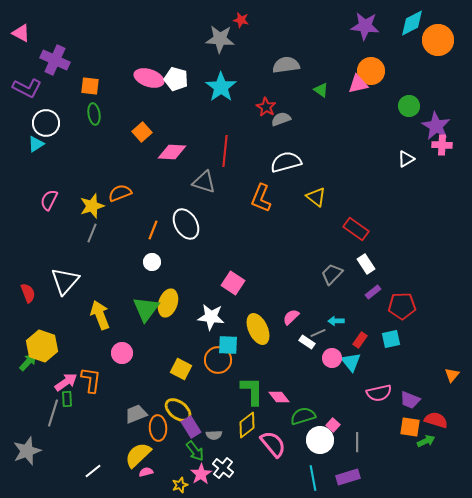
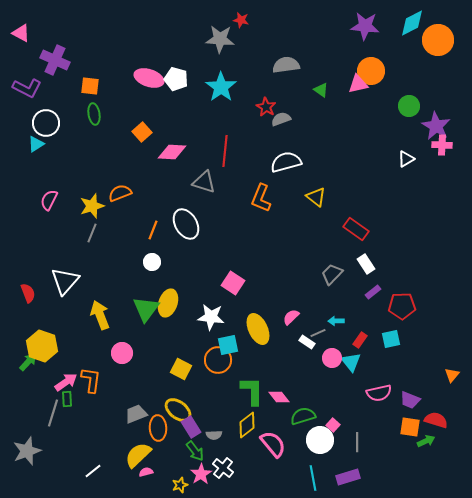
cyan square at (228, 345): rotated 15 degrees counterclockwise
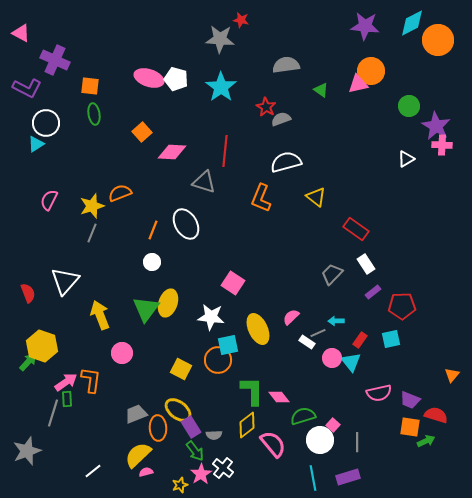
red semicircle at (436, 420): moved 5 px up
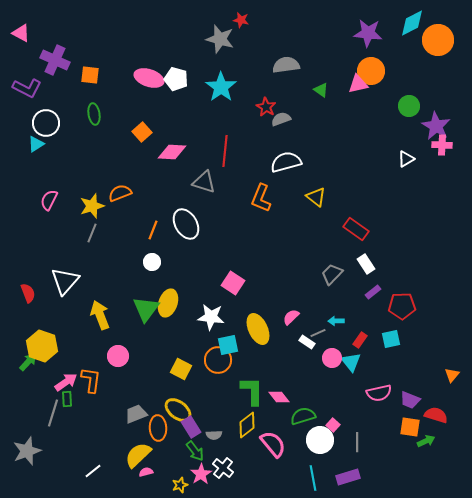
purple star at (365, 26): moved 3 px right, 7 px down
gray star at (220, 39): rotated 12 degrees clockwise
orange square at (90, 86): moved 11 px up
pink circle at (122, 353): moved 4 px left, 3 px down
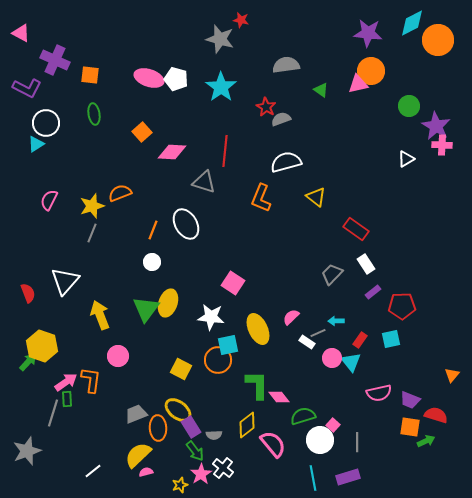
green L-shape at (252, 391): moved 5 px right, 6 px up
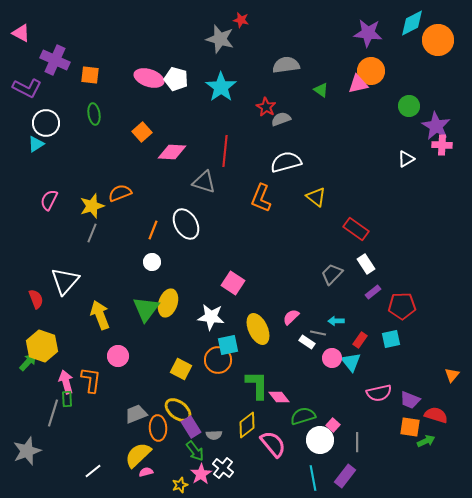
red semicircle at (28, 293): moved 8 px right, 6 px down
gray line at (318, 333): rotated 35 degrees clockwise
pink arrow at (66, 382): rotated 70 degrees counterclockwise
purple rectangle at (348, 477): moved 3 px left, 1 px up; rotated 35 degrees counterclockwise
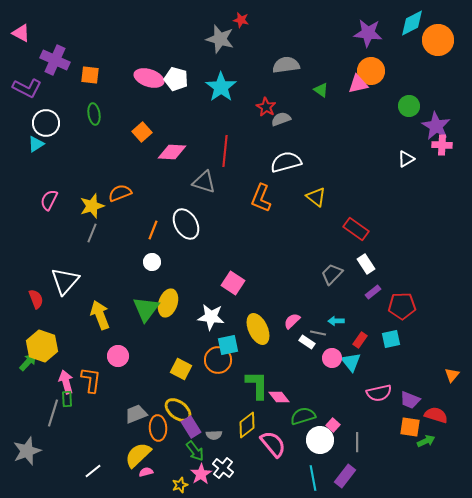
pink semicircle at (291, 317): moved 1 px right, 4 px down
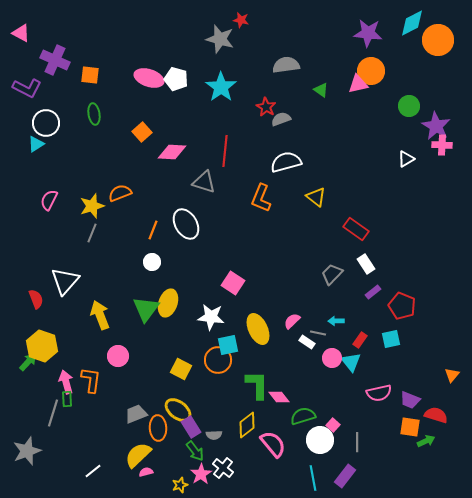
red pentagon at (402, 306): rotated 24 degrees clockwise
